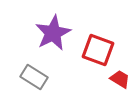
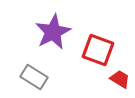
purple star: moved 1 px up
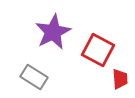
red square: rotated 8 degrees clockwise
red trapezoid: rotated 55 degrees clockwise
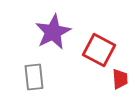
red square: moved 1 px right
gray rectangle: rotated 52 degrees clockwise
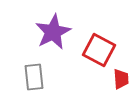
red trapezoid: moved 1 px right
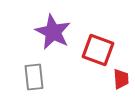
purple star: rotated 18 degrees counterclockwise
red square: moved 1 px left; rotated 8 degrees counterclockwise
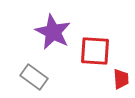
red square: moved 3 px left, 1 px down; rotated 16 degrees counterclockwise
gray rectangle: rotated 48 degrees counterclockwise
